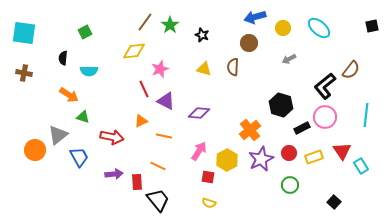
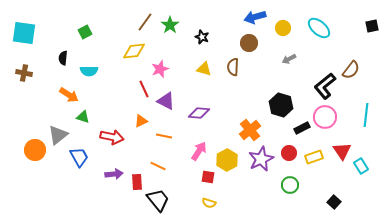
black star at (202, 35): moved 2 px down
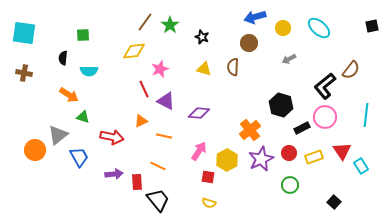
green square at (85, 32): moved 2 px left, 3 px down; rotated 24 degrees clockwise
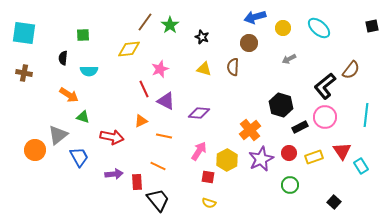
yellow diamond at (134, 51): moved 5 px left, 2 px up
black rectangle at (302, 128): moved 2 px left, 1 px up
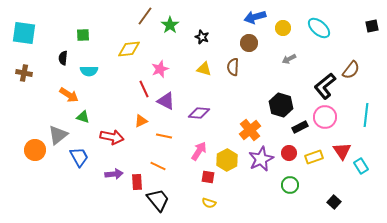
brown line at (145, 22): moved 6 px up
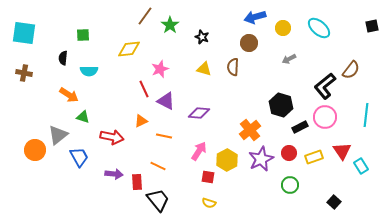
purple arrow at (114, 174): rotated 12 degrees clockwise
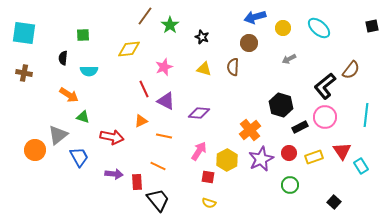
pink star at (160, 69): moved 4 px right, 2 px up
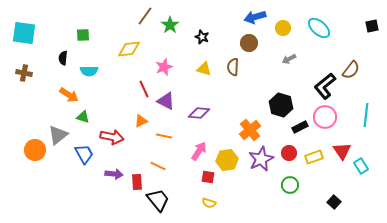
blue trapezoid at (79, 157): moved 5 px right, 3 px up
yellow hexagon at (227, 160): rotated 20 degrees clockwise
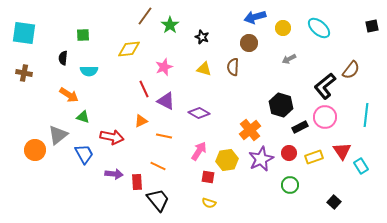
purple diamond at (199, 113): rotated 25 degrees clockwise
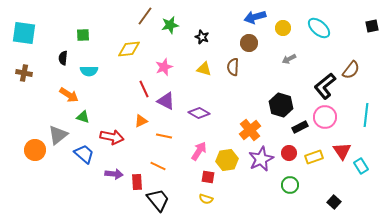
green star at (170, 25): rotated 24 degrees clockwise
blue trapezoid at (84, 154): rotated 20 degrees counterclockwise
yellow semicircle at (209, 203): moved 3 px left, 4 px up
